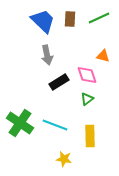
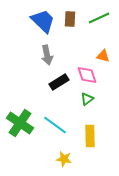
cyan line: rotated 15 degrees clockwise
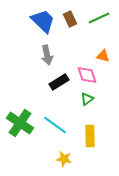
brown rectangle: rotated 28 degrees counterclockwise
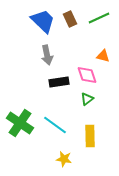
black rectangle: rotated 24 degrees clockwise
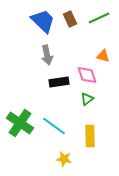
cyan line: moved 1 px left, 1 px down
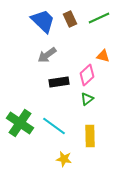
gray arrow: rotated 66 degrees clockwise
pink diamond: rotated 65 degrees clockwise
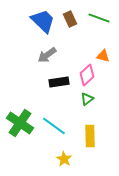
green line: rotated 45 degrees clockwise
yellow star: rotated 21 degrees clockwise
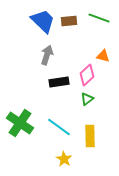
brown rectangle: moved 1 px left, 2 px down; rotated 70 degrees counterclockwise
gray arrow: rotated 144 degrees clockwise
cyan line: moved 5 px right, 1 px down
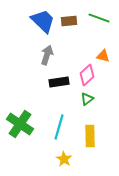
green cross: moved 1 px down
cyan line: rotated 70 degrees clockwise
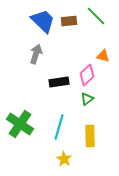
green line: moved 3 px left, 2 px up; rotated 25 degrees clockwise
gray arrow: moved 11 px left, 1 px up
